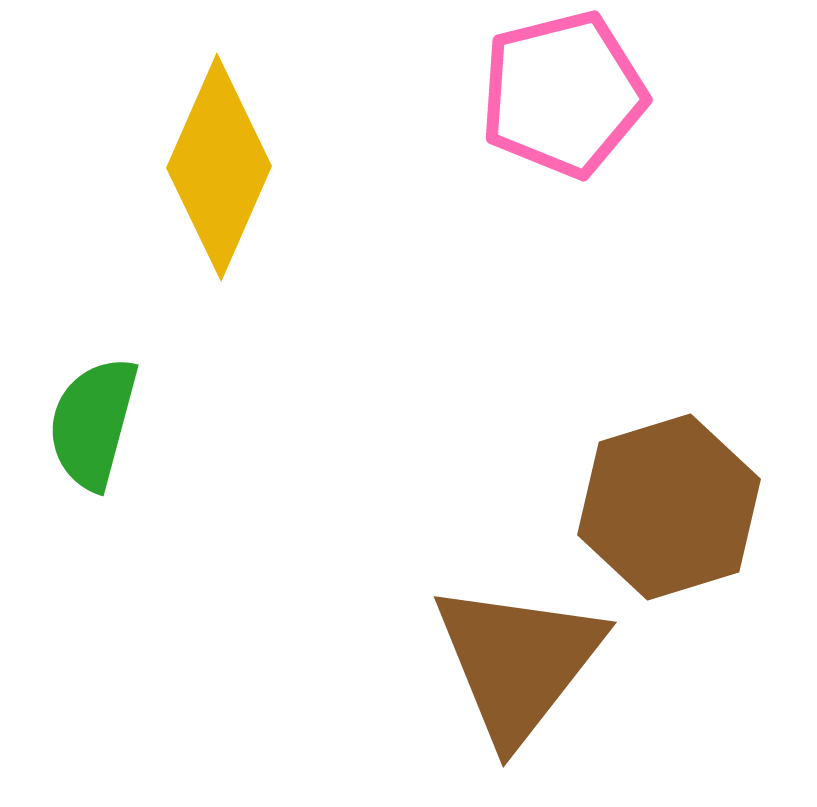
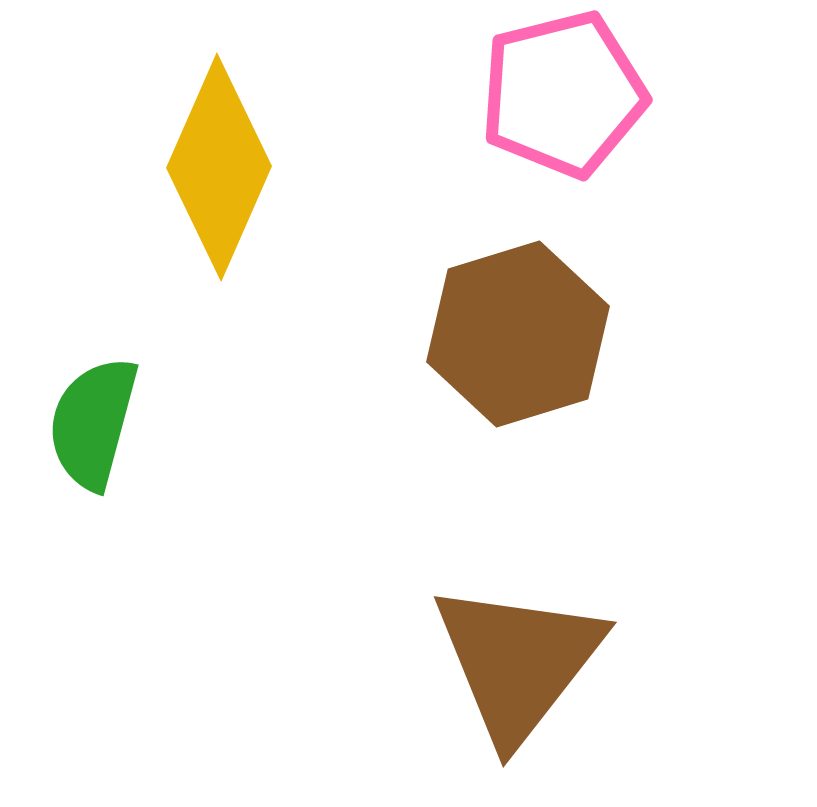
brown hexagon: moved 151 px left, 173 px up
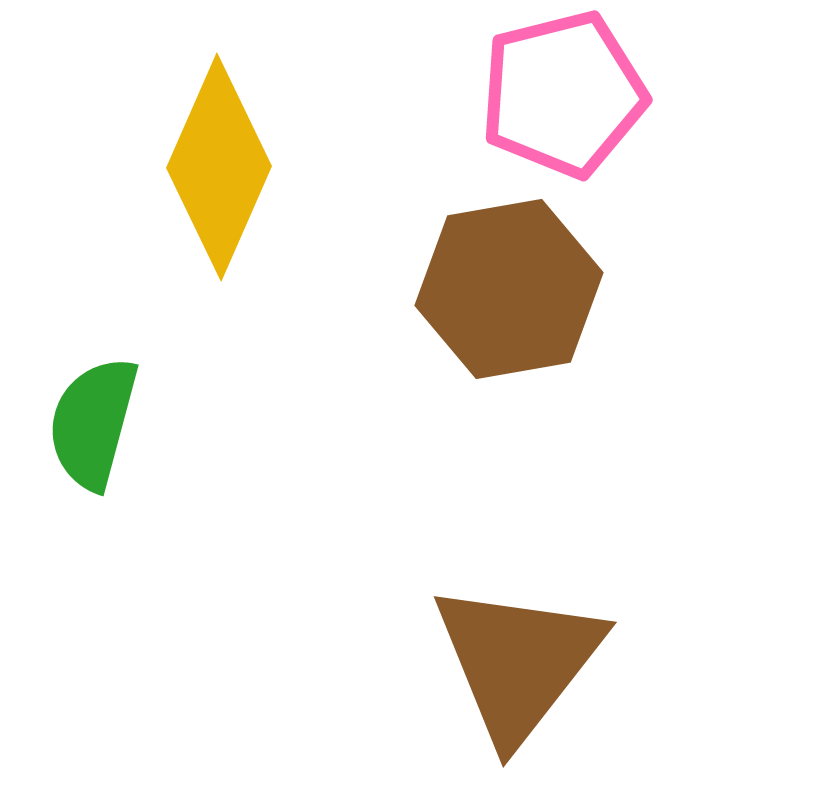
brown hexagon: moved 9 px left, 45 px up; rotated 7 degrees clockwise
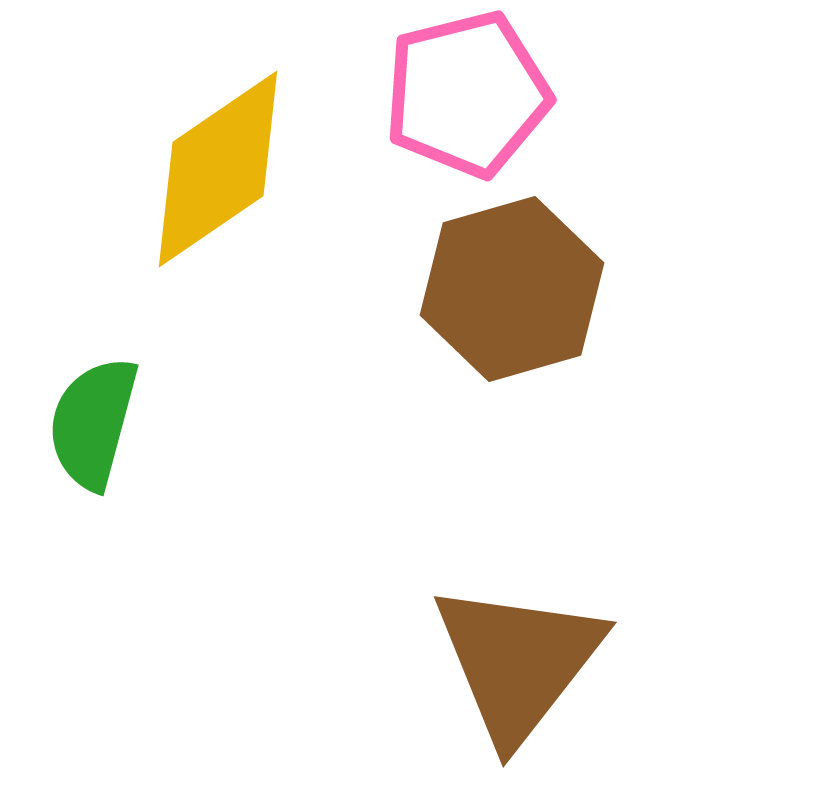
pink pentagon: moved 96 px left
yellow diamond: moved 1 px left, 2 px down; rotated 32 degrees clockwise
brown hexagon: moved 3 px right; rotated 6 degrees counterclockwise
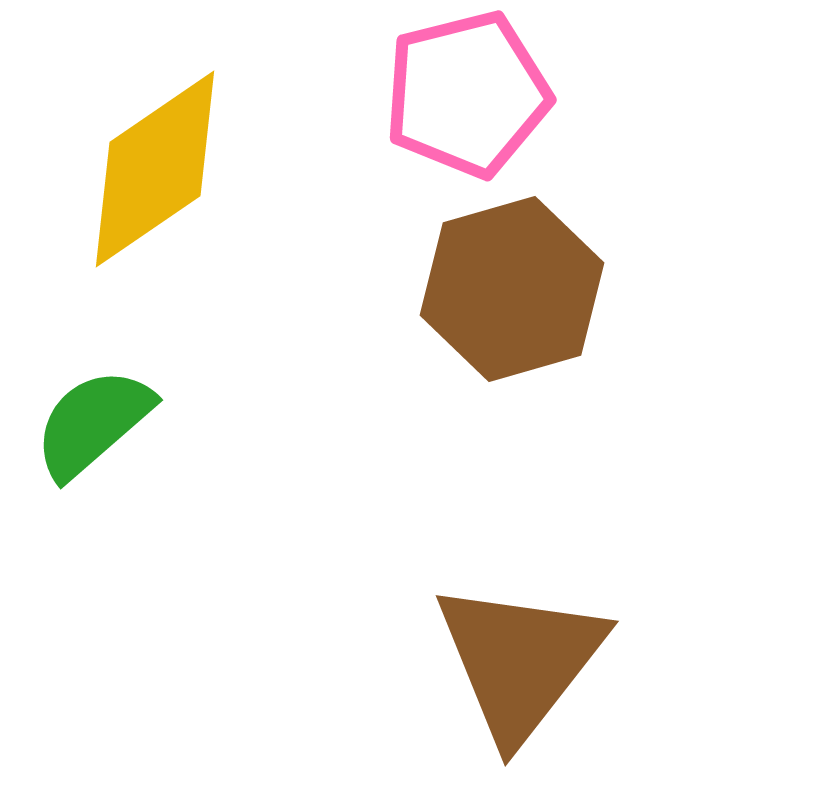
yellow diamond: moved 63 px left
green semicircle: rotated 34 degrees clockwise
brown triangle: moved 2 px right, 1 px up
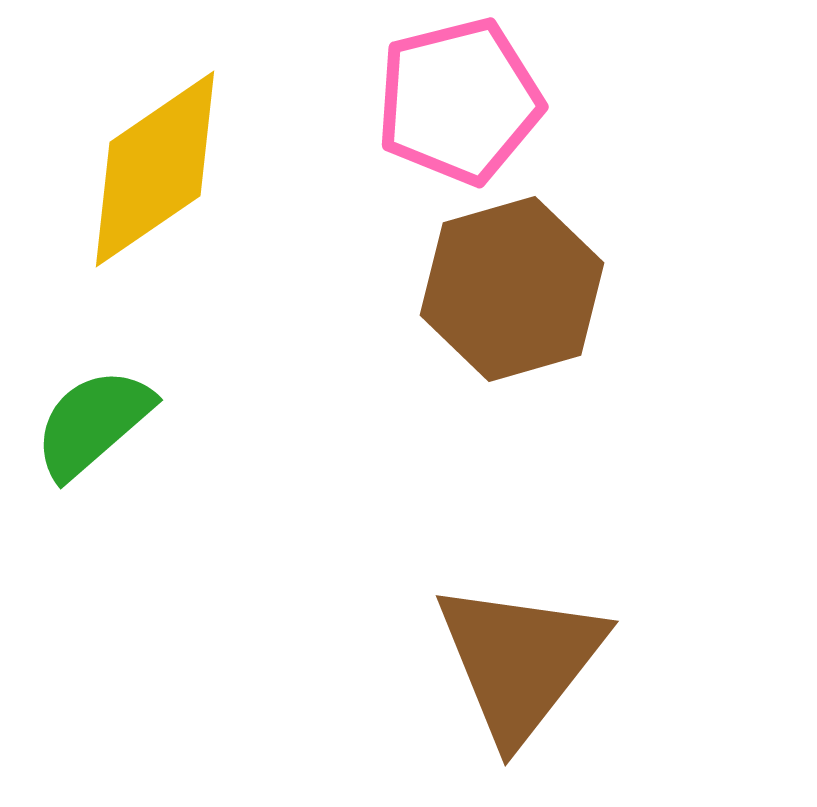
pink pentagon: moved 8 px left, 7 px down
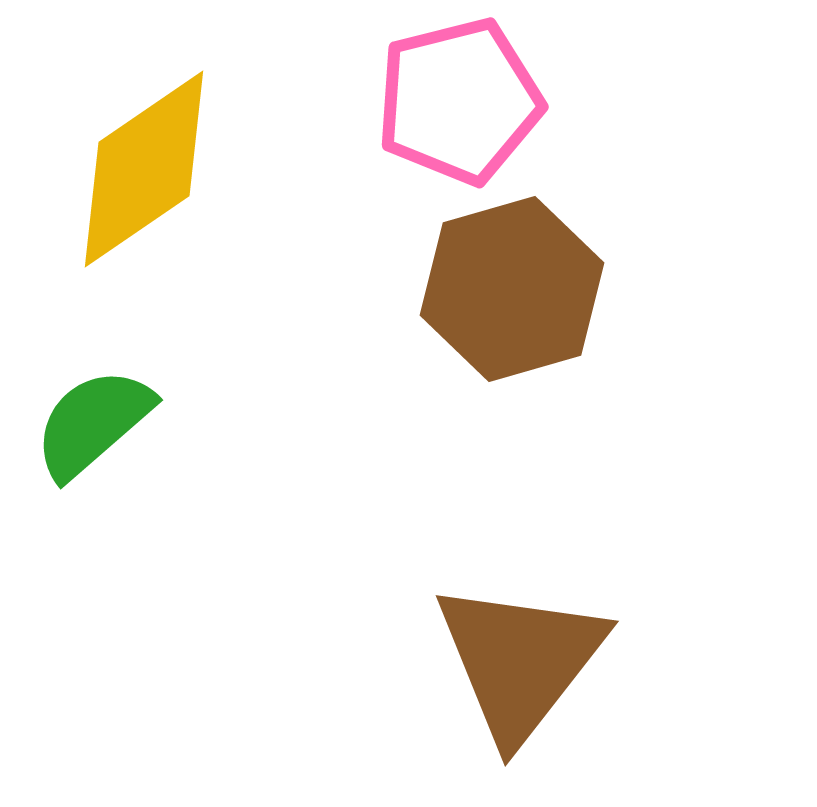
yellow diamond: moved 11 px left
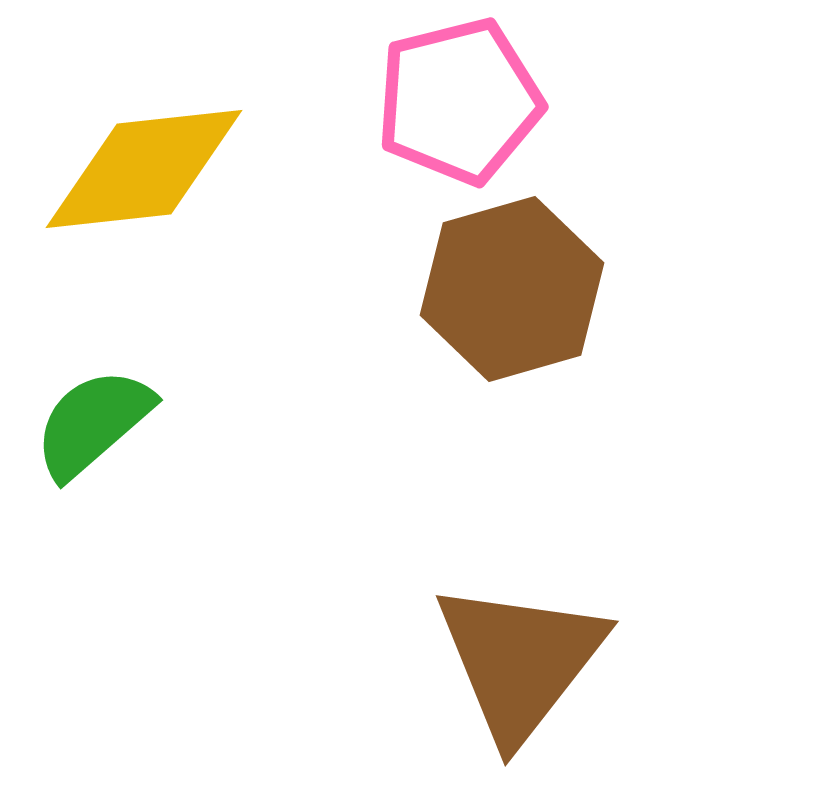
yellow diamond: rotated 28 degrees clockwise
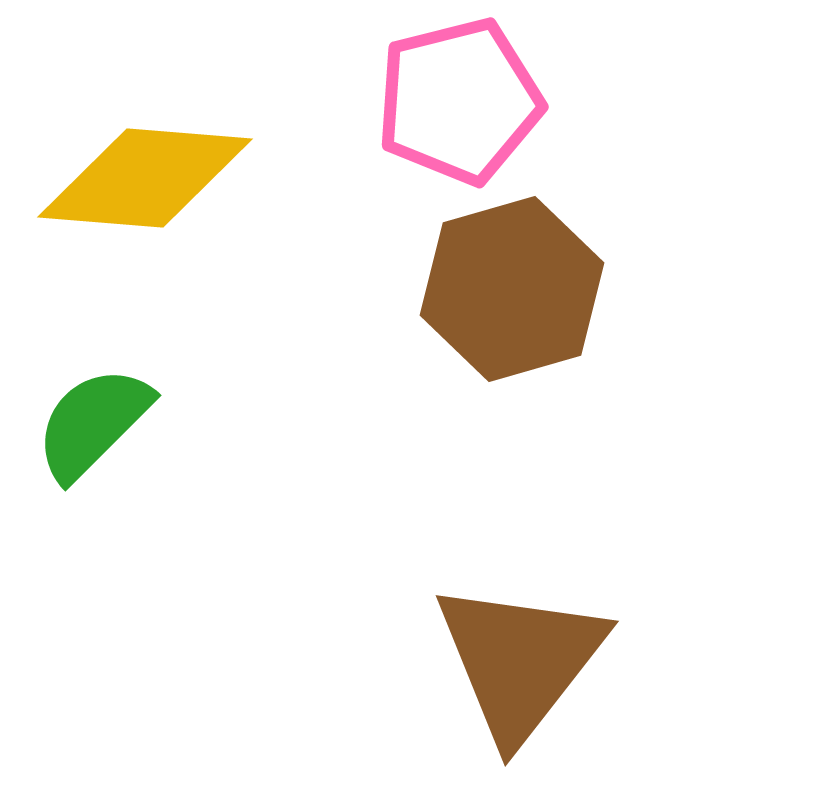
yellow diamond: moved 1 px right, 9 px down; rotated 11 degrees clockwise
green semicircle: rotated 4 degrees counterclockwise
